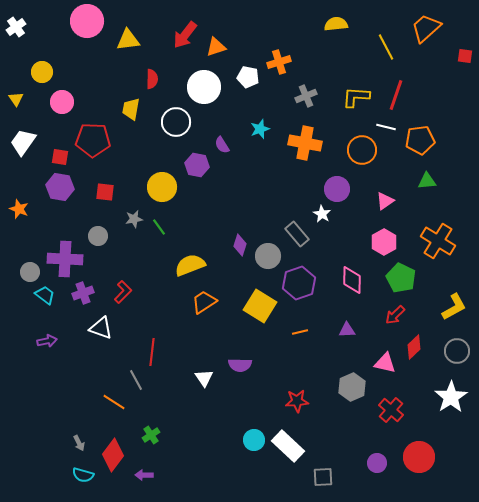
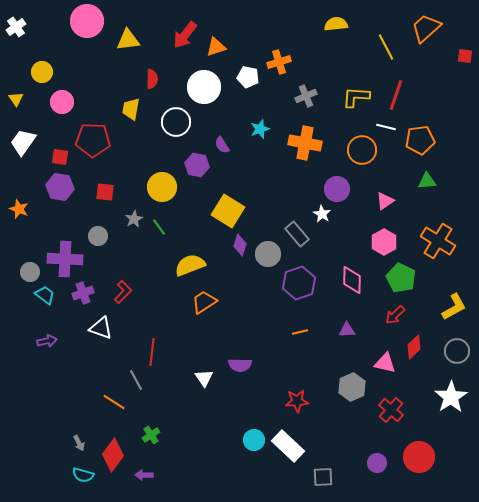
gray star at (134, 219): rotated 18 degrees counterclockwise
gray circle at (268, 256): moved 2 px up
yellow square at (260, 306): moved 32 px left, 95 px up
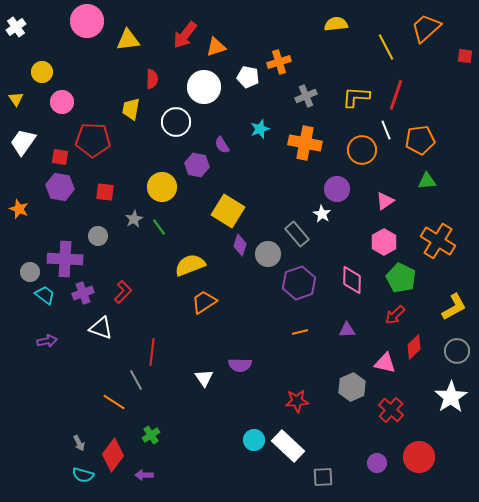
white line at (386, 127): moved 3 px down; rotated 54 degrees clockwise
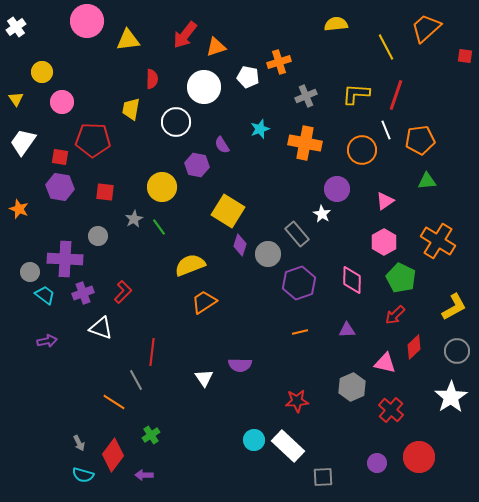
yellow L-shape at (356, 97): moved 3 px up
